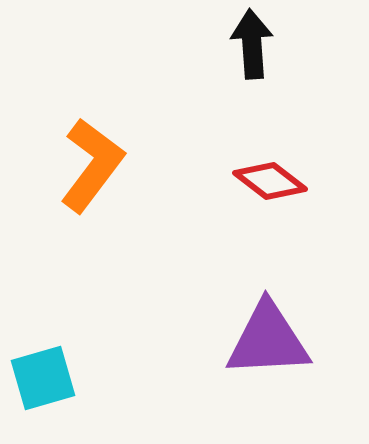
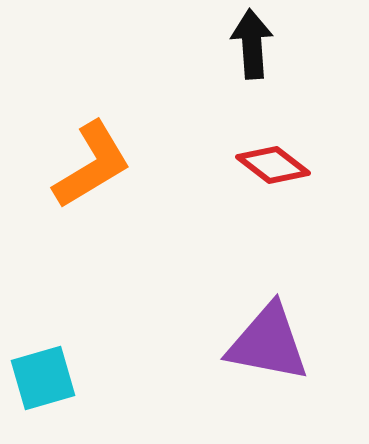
orange L-shape: rotated 22 degrees clockwise
red diamond: moved 3 px right, 16 px up
purple triangle: moved 3 px down; rotated 14 degrees clockwise
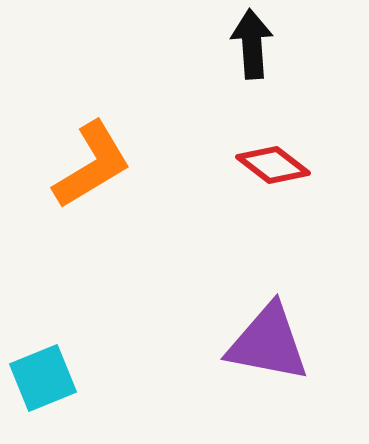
cyan square: rotated 6 degrees counterclockwise
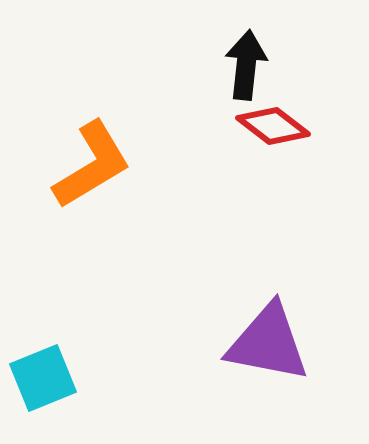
black arrow: moved 6 px left, 21 px down; rotated 10 degrees clockwise
red diamond: moved 39 px up
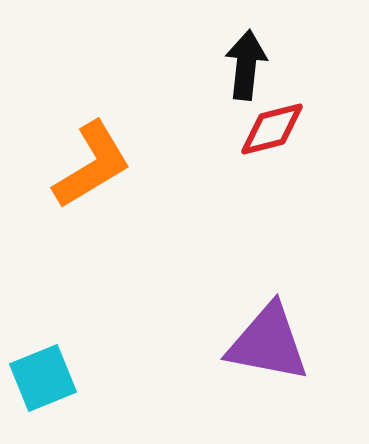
red diamond: moved 1 px left, 3 px down; rotated 52 degrees counterclockwise
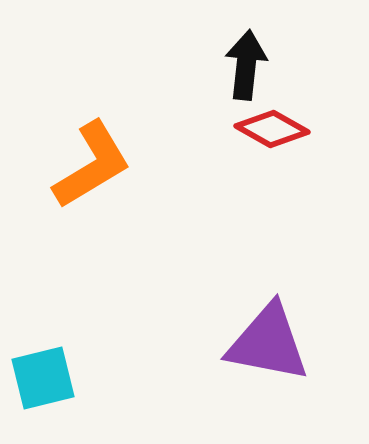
red diamond: rotated 44 degrees clockwise
cyan square: rotated 8 degrees clockwise
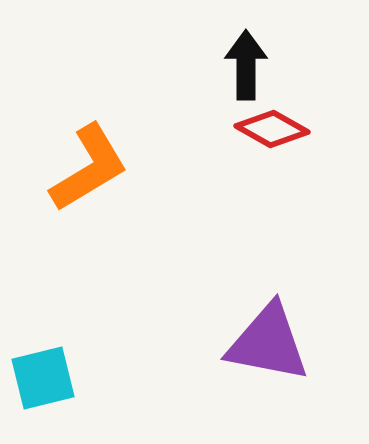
black arrow: rotated 6 degrees counterclockwise
orange L-shape: moved 3 px left, 3 px down
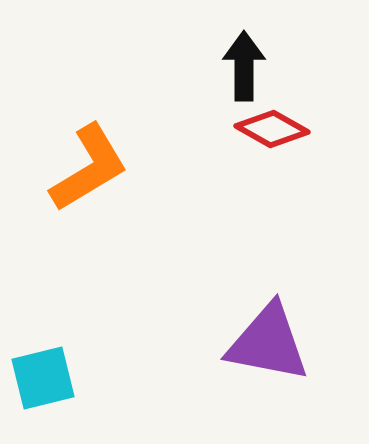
black arrow: moved 2 px left, 1 px down
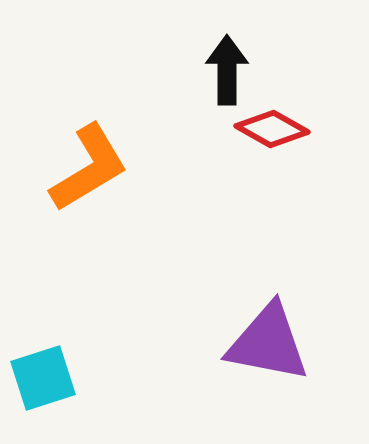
black arrow: moved 17 px left, 4 px down
cyan square: rotated 4 degrees counterclockwise
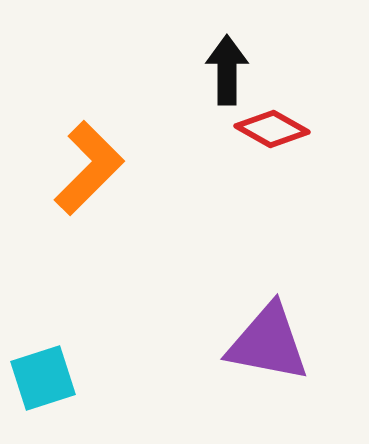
orange L-shape: rotated 14 degrees counterclockwise
